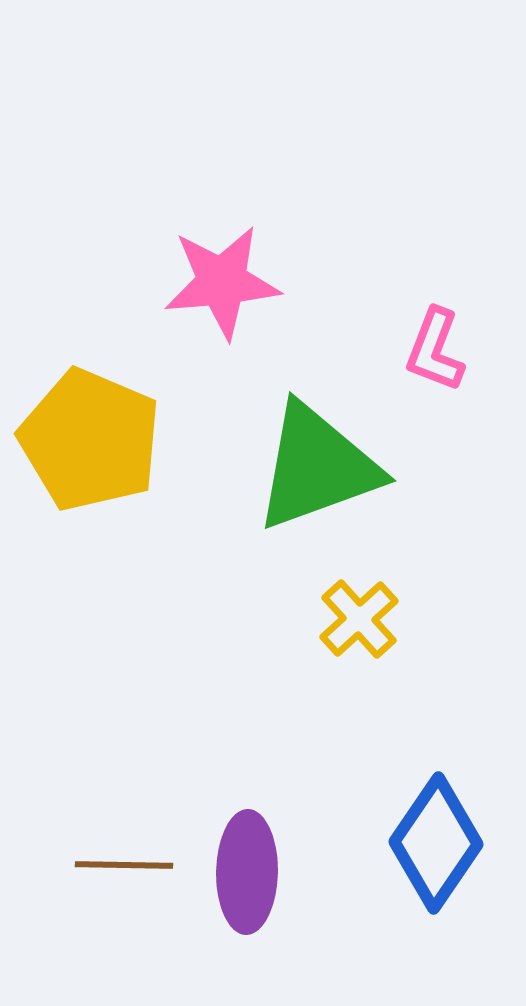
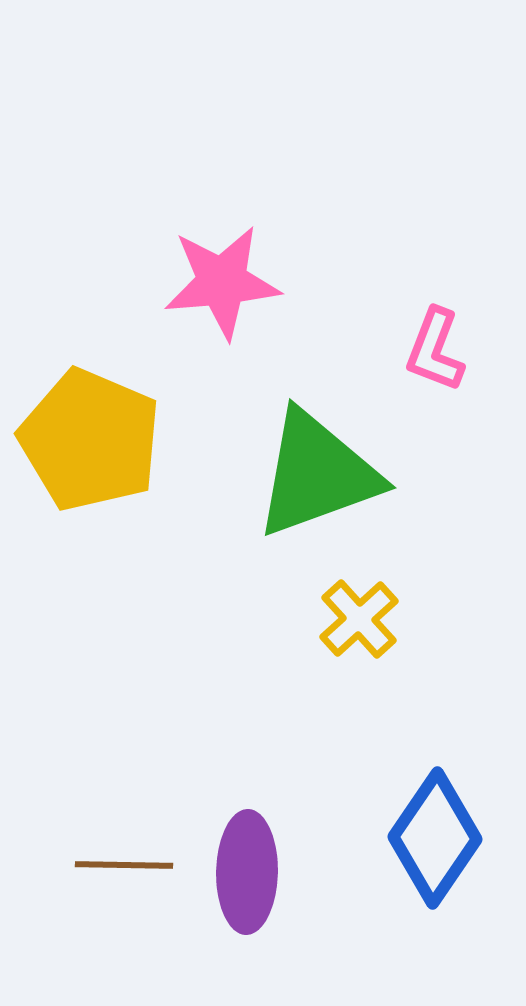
green triangle: moved 7 px down
blue diamond: moved 1 px left, 5 px up
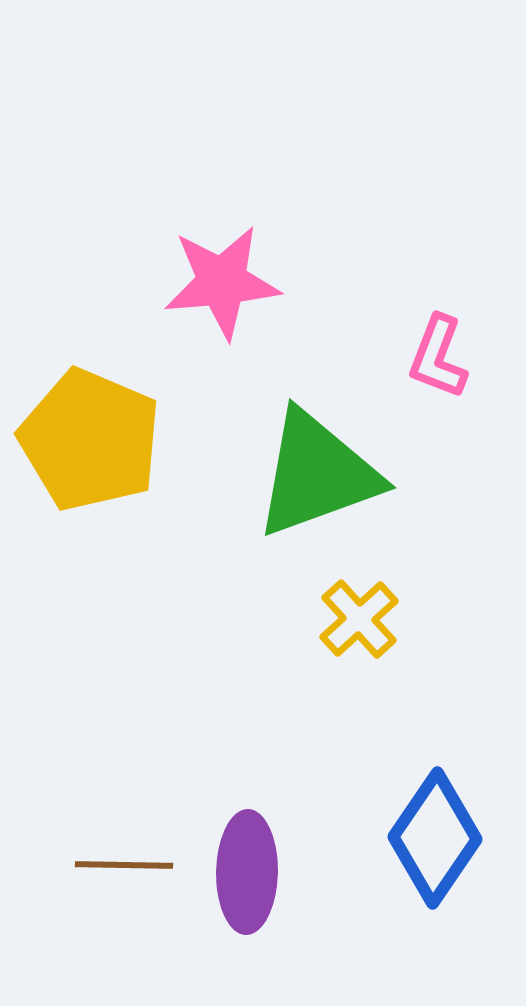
pink L-shape: moved 3 px right, 7 px down
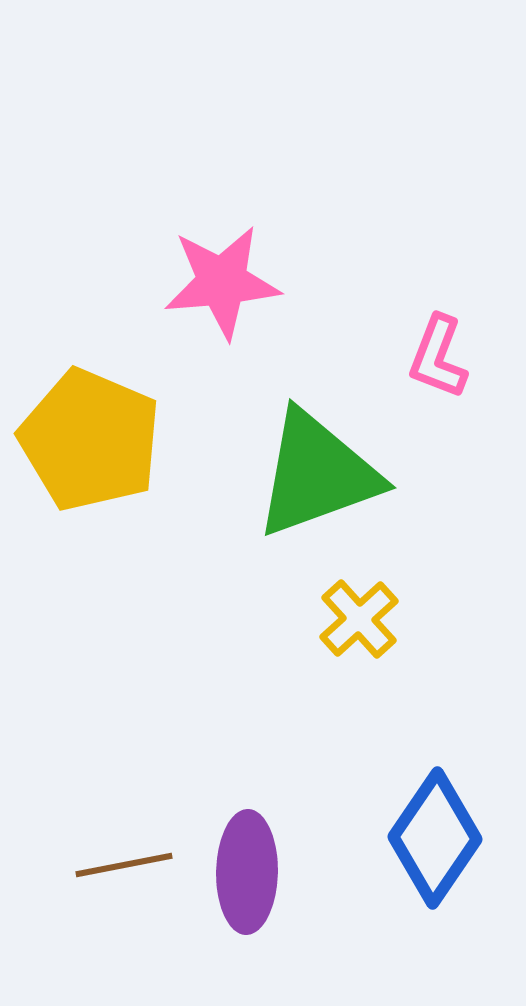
brown line: rotated 12 degrees counterclockwise
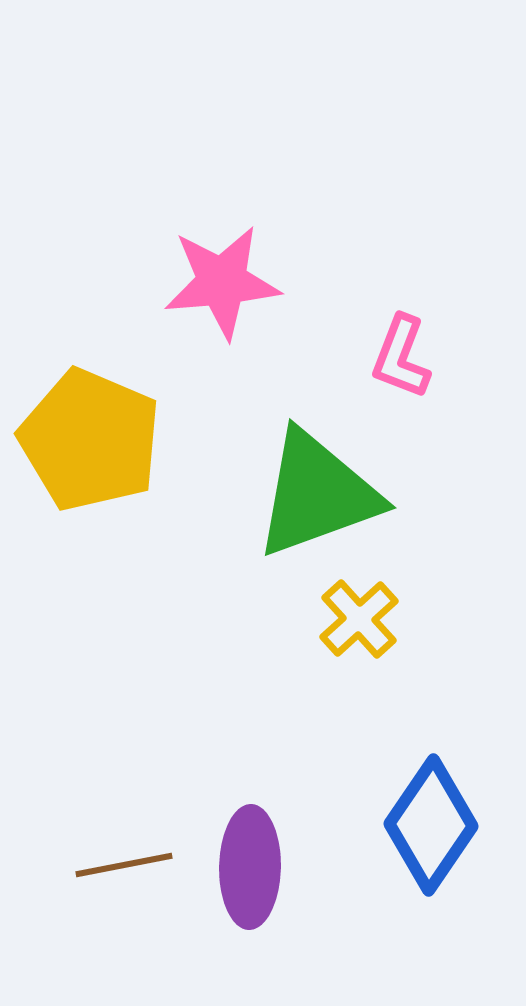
pink L-shape: moved 37 px left
green triangle: moved 20 px down
blue diamond: moved 4 px left, 13 px up
purple ellipse: moved 3 px right, 5 px up
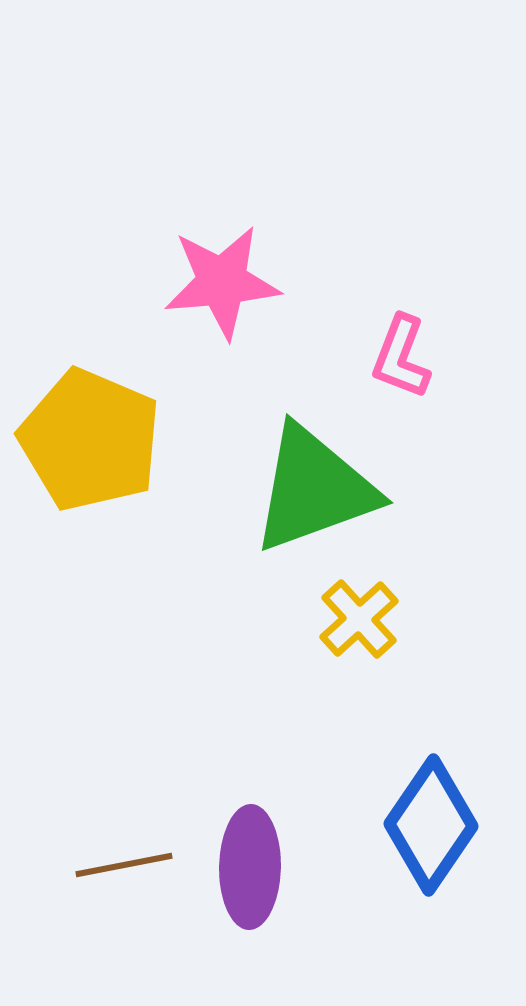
green triangle: moved 3 px left, 5 px up
